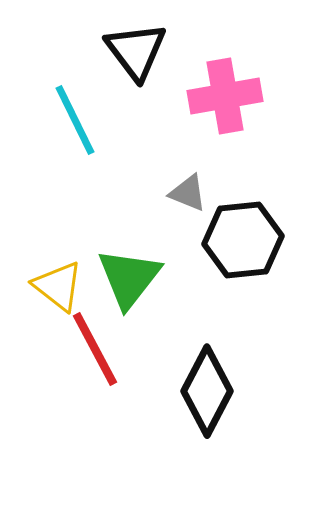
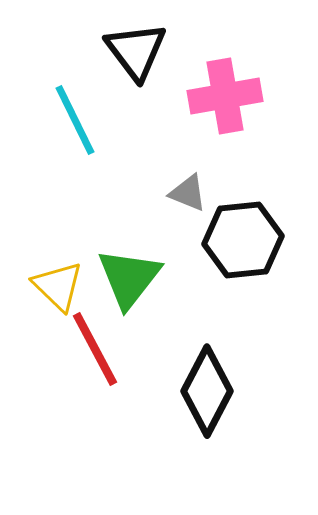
yellow triangle: rotated 6 degrees clockwise
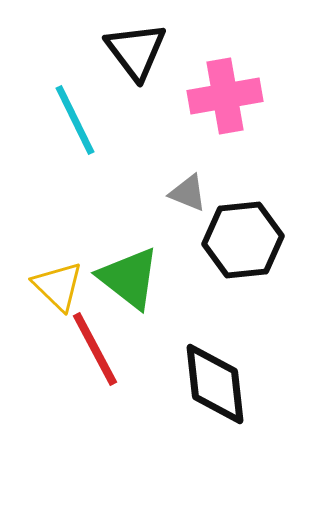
green triangle: rotated 30 degrees counterclockwise
black diamond: moved 8 px right, 7 px up; rotated 34 degrees counterclockwise
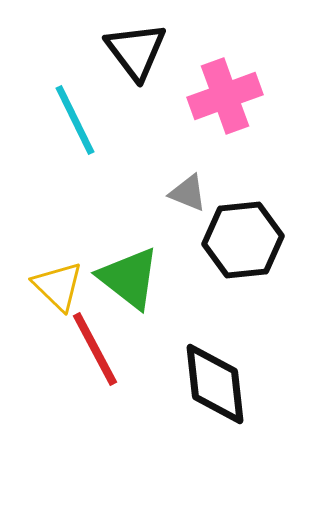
pink cross: rotated 10 degrees counterclockwise
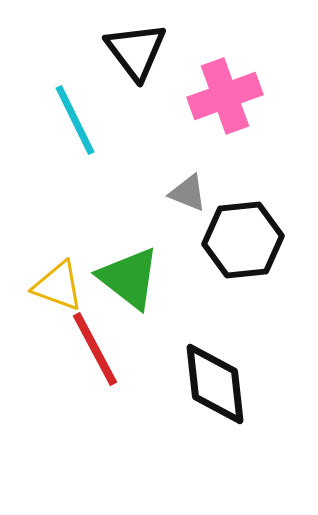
yellow triangle: rotated 24 degrees counterclockwise
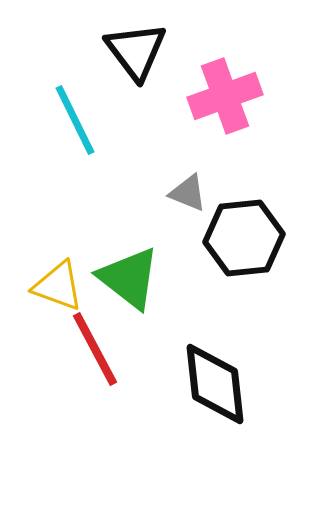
black hexagon: moved 1 px right, 2 px up
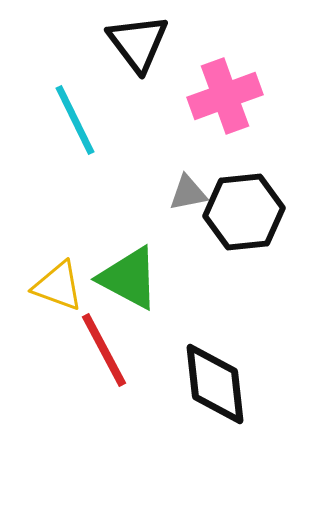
black triangle: moved 2 px right, 8 px up
gray triangle: rotated 33 degrees counterclockwise
black hexagon: moved 26 px up
green triangle: rotated 10 degrees counterclockwise
red line: moved 9 px right, 1 px down
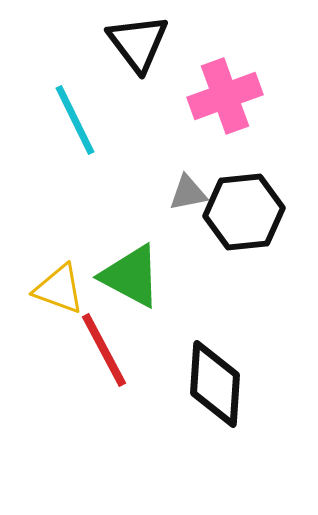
green triangle: moved 2 px right, 2 px up
yellow triangle: moved 1 px right, 3 px down
black diamond: rotated 10 degrees clockwise
